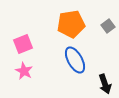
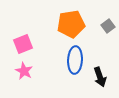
blue ellipse: rotated 32 degrees clockwise
black arrow: moved 5 px left, 7 px up
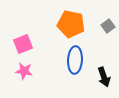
orange pentagon: rotated 20 degrees clockwise
pink star: rotated 18 degrees counterclockwise
black arrow: moved 4 px right
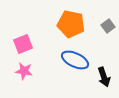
blue ellipse: rotated 68 degrees counterclockwise
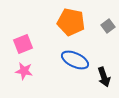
orange pentagon: moved 2 px up
